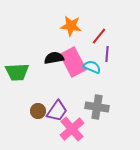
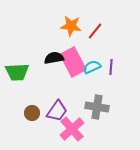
red line: moved 4 px left, 5 px up
purple line: moved 4 px right, 13 px down
cyan semicircle: rotated 48 degrees counterclockwise
brown circle: moved 6 px left, 2 px down
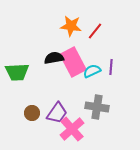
cyan semicircle: moved 4 px down
purple trapezoid: moved 2 px down
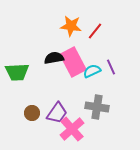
purple line: rotated 28 degrees counterclockwise
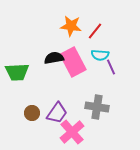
cyan semicircle: moved 8 px right, 16 px up; rotated 150 degrees counterclockwise
pink cross: moved 3 px down
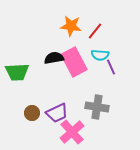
pink rectangle: moved 1 px right
purple trapezoid: rotated 30 degrees clockwise
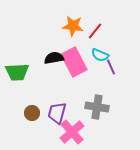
orange star: moved 2 px right
cyan semicircle: rotated 18 degrees clockwise
purple trapezoid: rotated 130 degrees clockwise
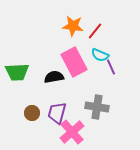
black semicircle: moved 19 px down
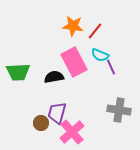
green trapezoid: moved 1 px right
gray cross: moved 22 px right, 3 px down
brown circle: moved 9 px right, 10 px down
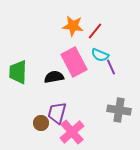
green trapezoid: rotated 95 degrees clockwise
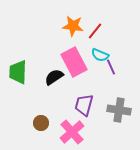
black semicircle: rotated 24 degrees counterclockwise
purple trapezoid: moved 27 px right, 8 px up
